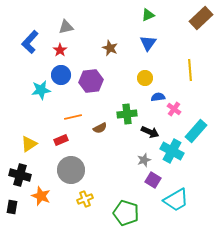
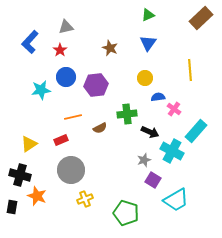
blue circle: moved 5 px right, 2 px down
purple hexagon: moved 5 px right, 4 px down
orange star: moved 4 px left
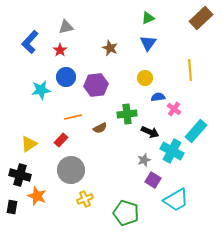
green triangle: moved 3 px down
red rectangle: rotated 24 degrees counterclockwise
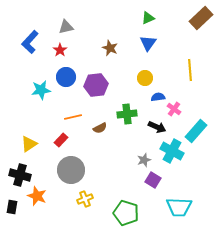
black arrow: moved 7 px right, 5 px up
cyan trapezoid: moved 3 px right, 7 px down; rotated 32 degrees clockwise
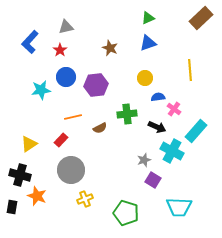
blue triangle: rotated 36 degrees clockwise
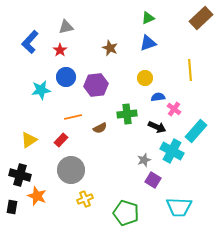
yellow triangle: moved 4 px up
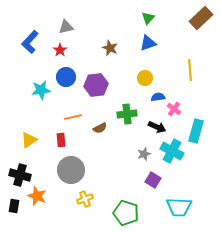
green triangle: rotated 24 degrees counterclockwise
cyan rectangle: rotated 25 degrees counterclockwise
red rectangle: rotated 48 degrees counterclockwise
gray star: moved 6 px up
black rectangle: moved 2 px right, 1 px up
